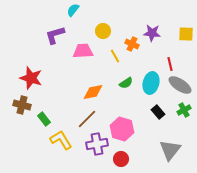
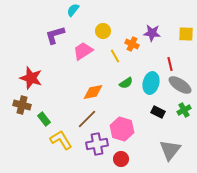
pink trapezoid: rotated 30 degrees counterclockwise
black rectangle: rotated 24 degrees counterclockwise
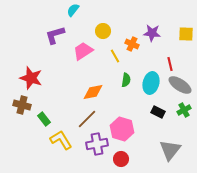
green semicircle: moved 3 px up; rotated 48 degrees counterclockwise
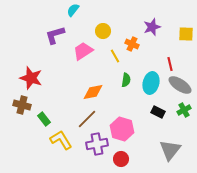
purple star: moved 6 px up; rotated 24 degrees counterclockwise
